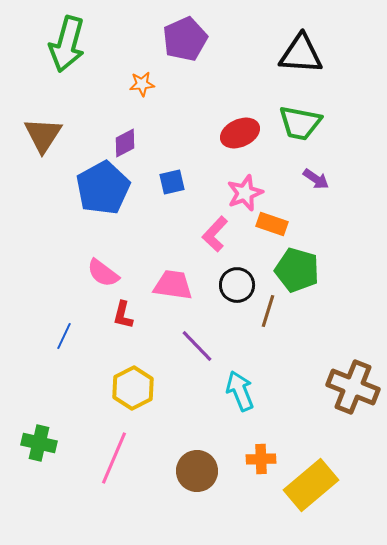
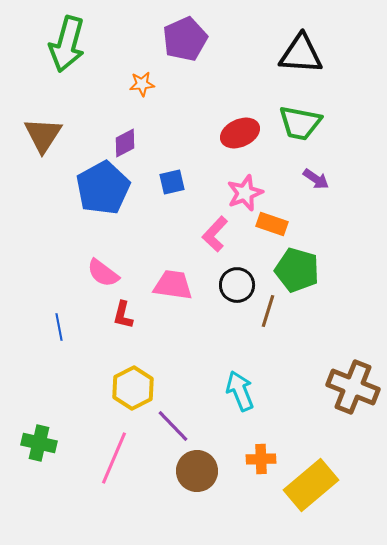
blue line: moved 5 px left, 9 px up; rotated 36 degrees counterclockwise
purple line: moved 24 px left, 80 px down
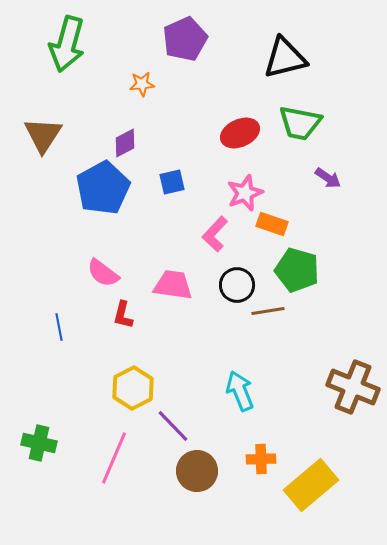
black triangle: moved 16 px left, 4 px down; rotated 18 degrees counterclockwise
purple arrow: moved 12 px right, 1 px up
brown line: rotated 64 degrees clockwise
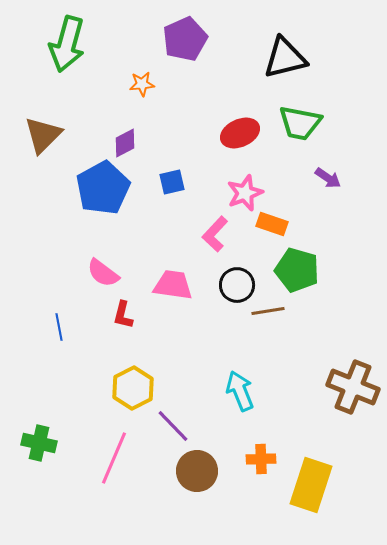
brown triangle: rotated 12 degrees clockwise
yellow rectangle: rotated 32 degrees counterclockwise
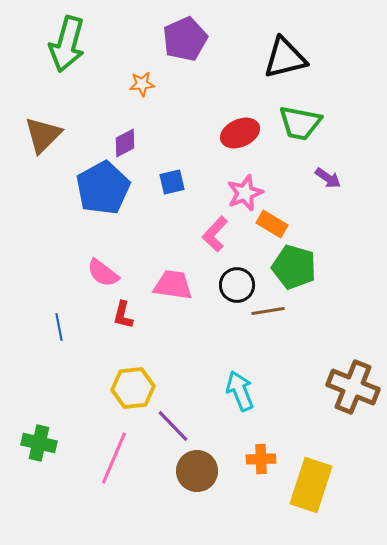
orange rectangle: rotated 12 degrees clockwise
green pentagon: moved 3 px left, 3 px up
yellow hexagon: rotated 21 degrees clockwise
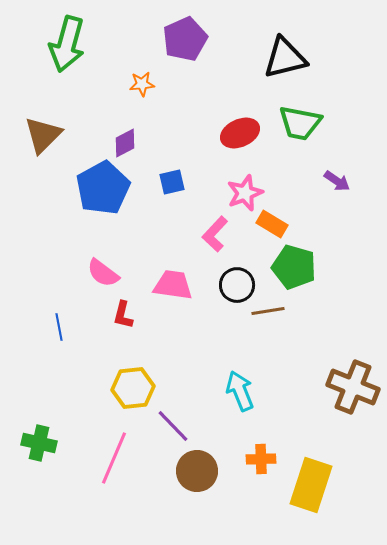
purple arrow: moved 9 px right, 3 px down
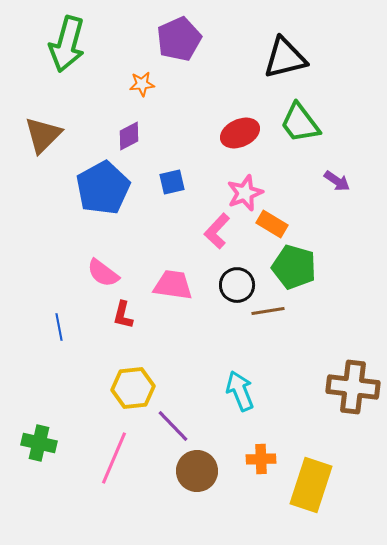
purple pentagon: moved 6 px left
green trapezoid: rotated 42 degrees clockwise
purple diamond: moved 4 px right, 7 px up
pink L-shape: moved 2 px right, 3 px up
brown cross: rotated 15 degrees counterclockwise
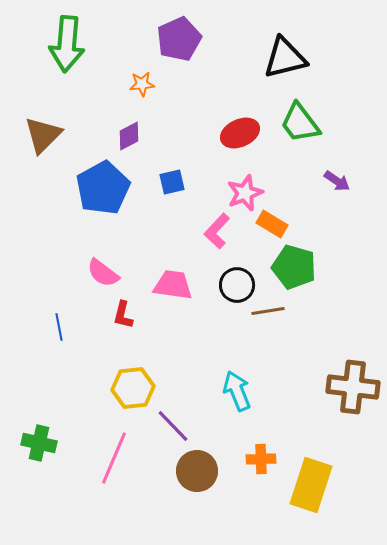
green arrow: rotated 10 degrees counterclockwise
cyan arrow: moved 3 px left
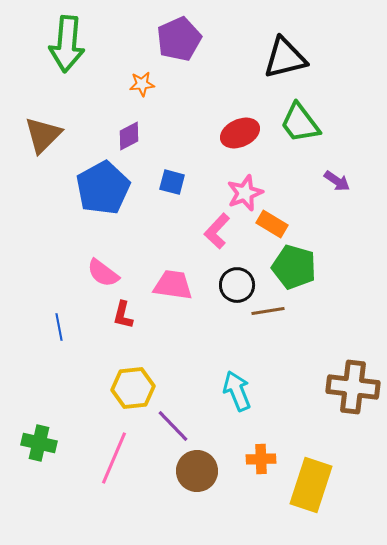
blue square: rotated 28 degrees clockwise
